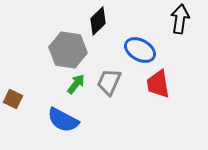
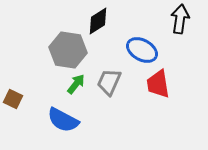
black diamond: rotated 12 degrees clockwise
blue ellipse: moved 2 px right
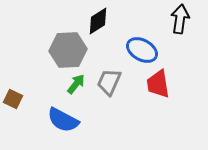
gray hexagon: rotated 12 degrees counterclockwise
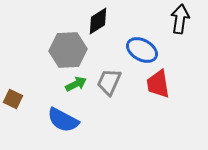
green arrow: rotated 25 degrees clockwise
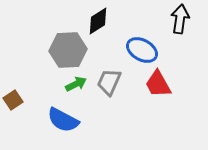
red trapezoid: rotated 20 degrees counterclockwise
brown square: moved 1 px down; rotated 30 degrees clockwise
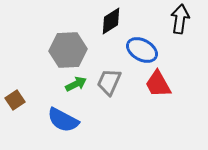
black diamond: moved 13 px right
brown square: moved 2 px right
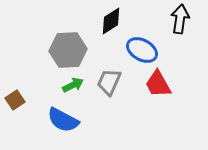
green arrow: moved 3 px left, 1 px down
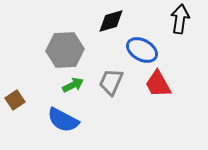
black diamond: rotated 16 degrees clockwise
gray hexagon: moved 3 px left
gray trapezoid: moved 2 px right
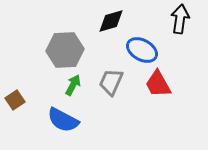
green arrow: rotated 35 degrees counterclockwise
